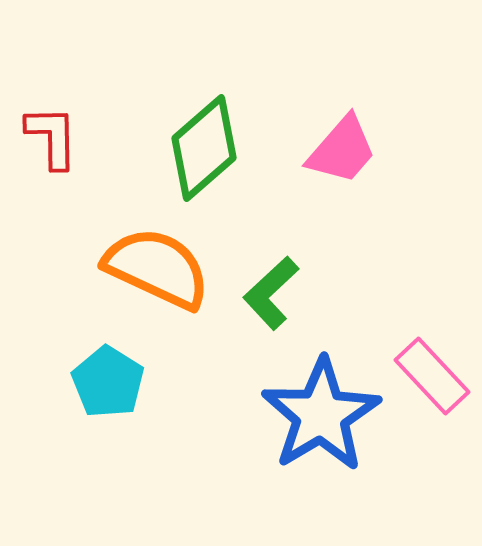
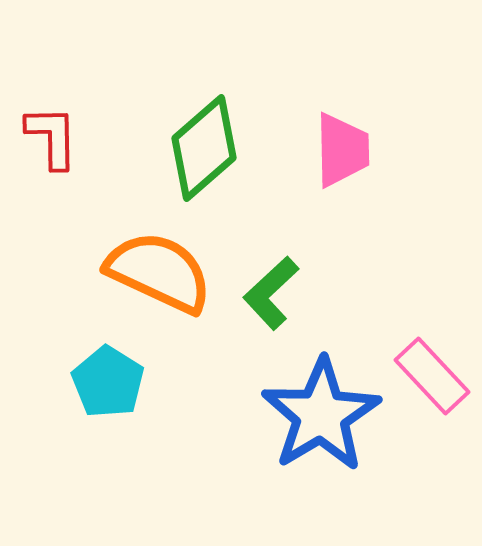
pink trapezoid: rotated 42 degrees counterclockwise
orange semicircle: moved 2 px right, 4 px down
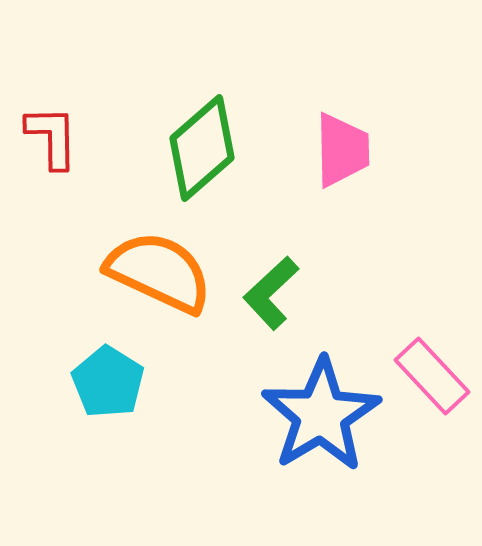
green diamond: moved 2 px left
